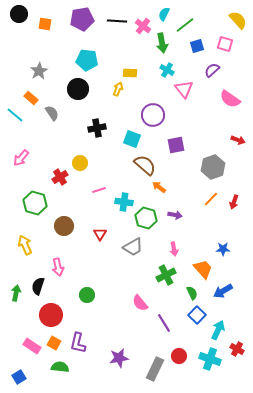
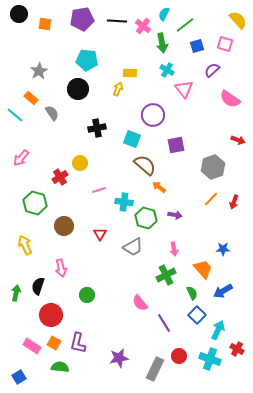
pink arrow at (58, 267): moved 3 px right, 1 px down
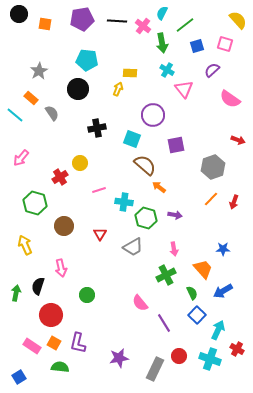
cyan semicircle at (164, 14): moved 2 px left, 1 px up
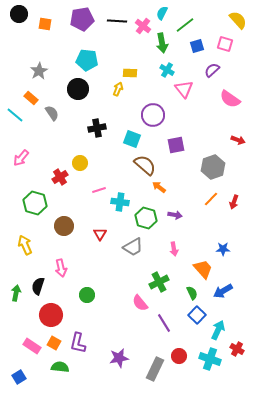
cyan cross at (124, 202): moved 4 px left
green cross at (166, 275): moved 7 px left, 7 px down
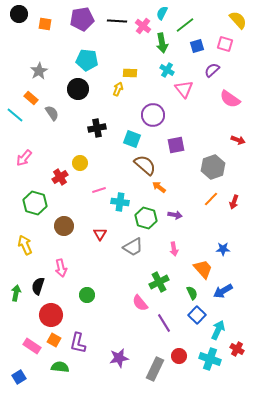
pink arrow at (21, 158): moved 3 px right
orange square at (54, 343): moved 3 px up
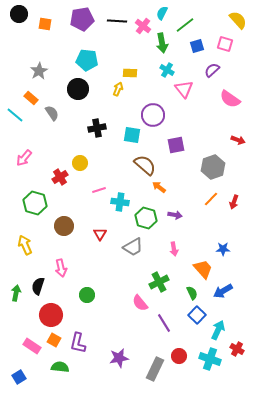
cyan square at (132, 139): moved 4 px up; rotated 12 degrees counterclockwise
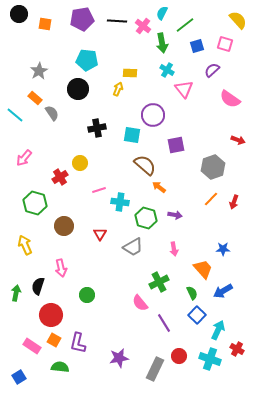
orange rectangle at (31, 98): moved 4 px right
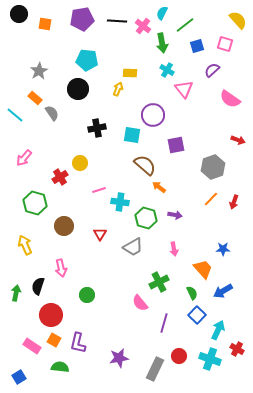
purple line at (164, 323): rotated 48 degrees clockwise
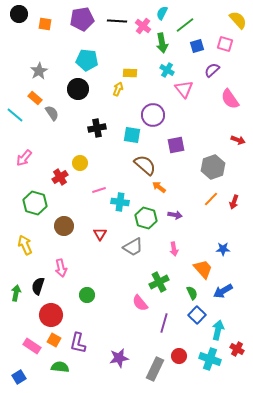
pink semicircle at (230, 99): rotated 20 degrees clockwise
cyan arrow at (218, 330): rotated 12 degrees counterclockwise
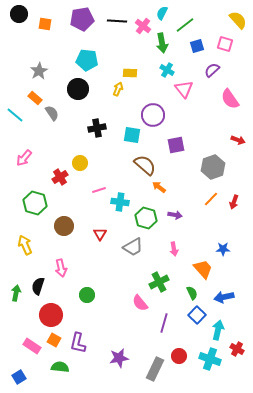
blue arrow at (223, 291): moved 1 px right, 6 px down; rotated 18 degrees clockwise
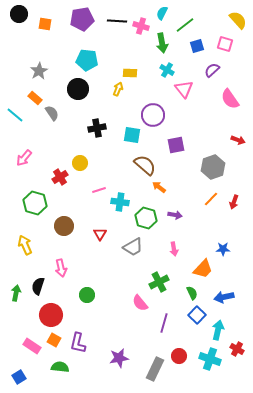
pink cross at (143, 26): moved 2 px left; rotated 21 degrees counterclockwise
orange trapezoid at (203, 269): rotated 85 degrees clockwise
